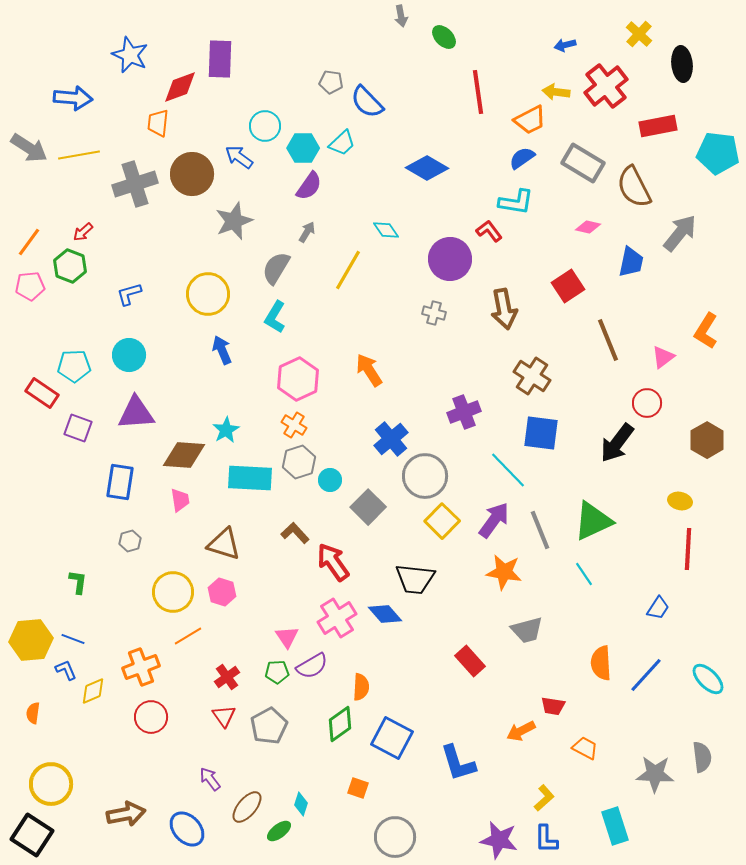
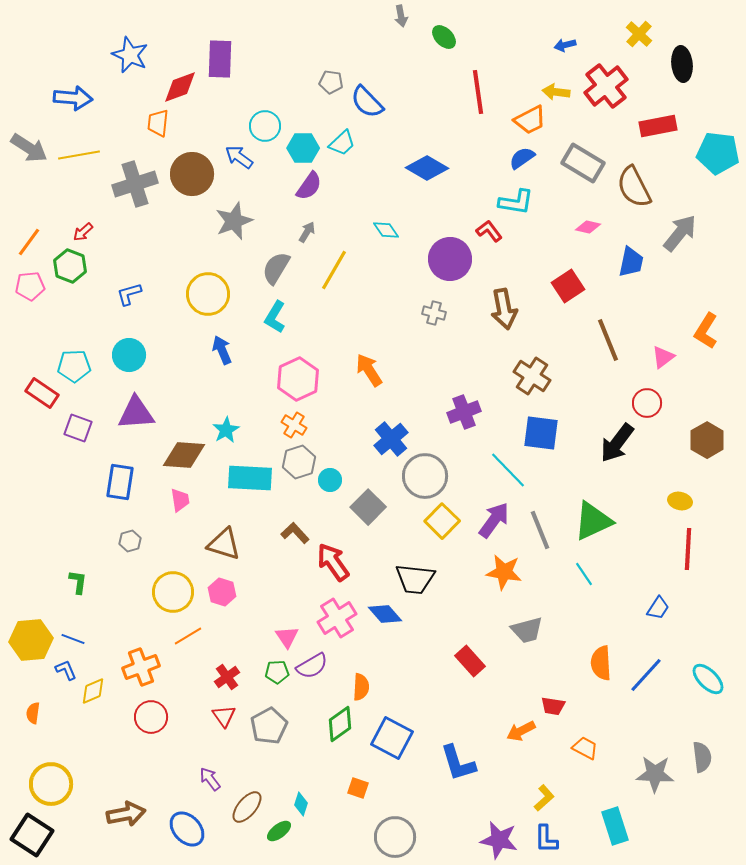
yellow line at (348, 270): moved 14 px left
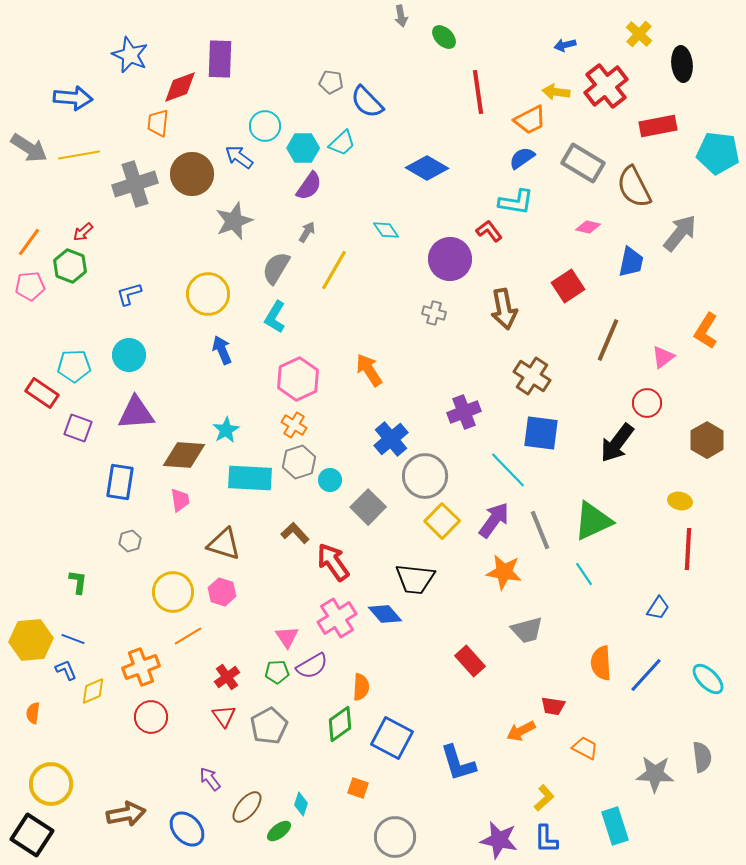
brown line at (608, 340): rotated 45 degrees clockwise
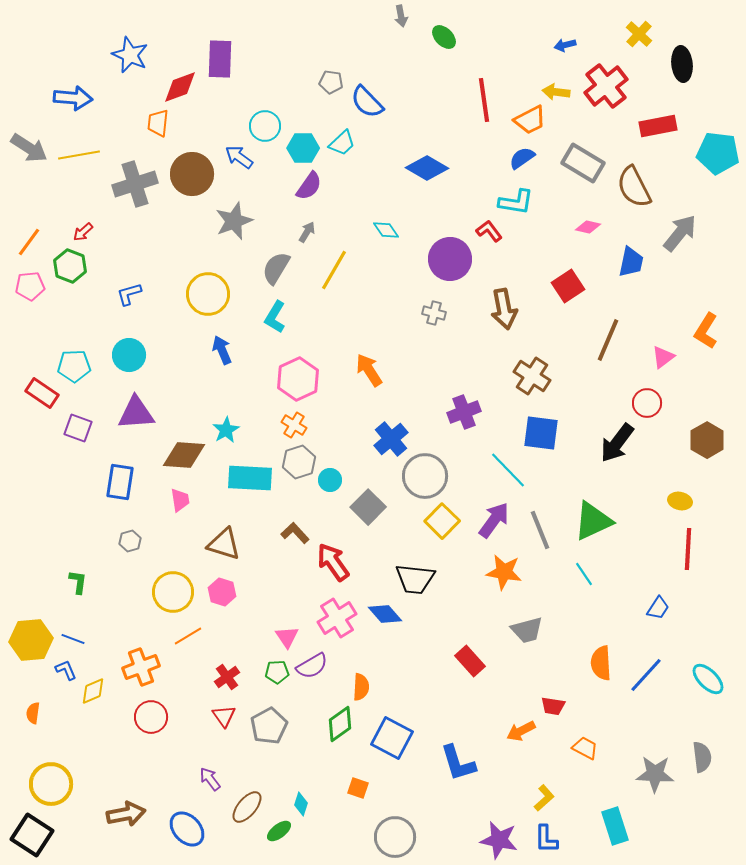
red line at (478, 92): moved 6 px right, 8 px down
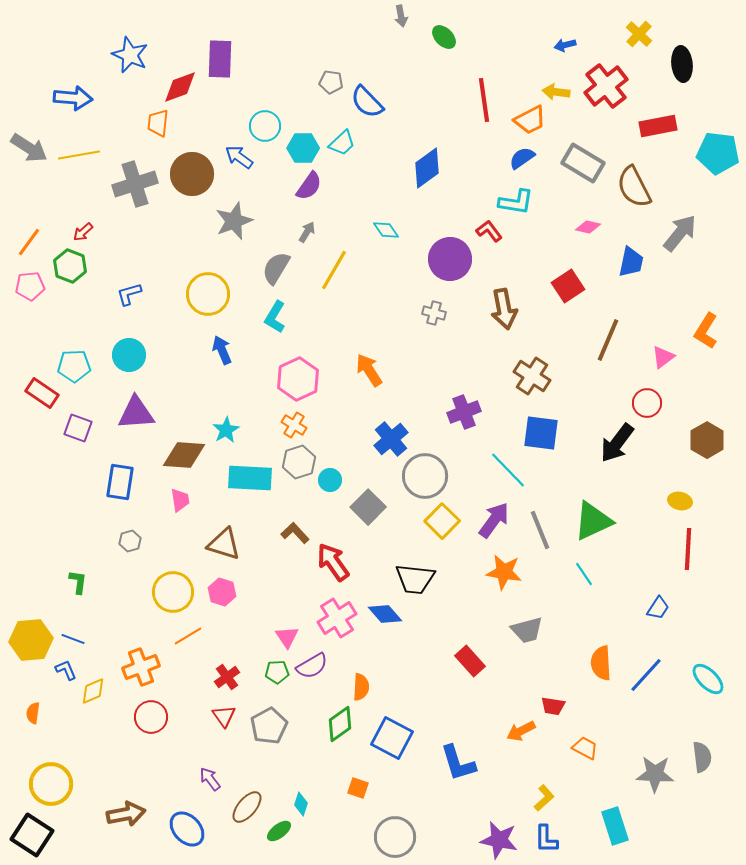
blue diamond at (427, 168): rotated 66 degrees counterclockwise
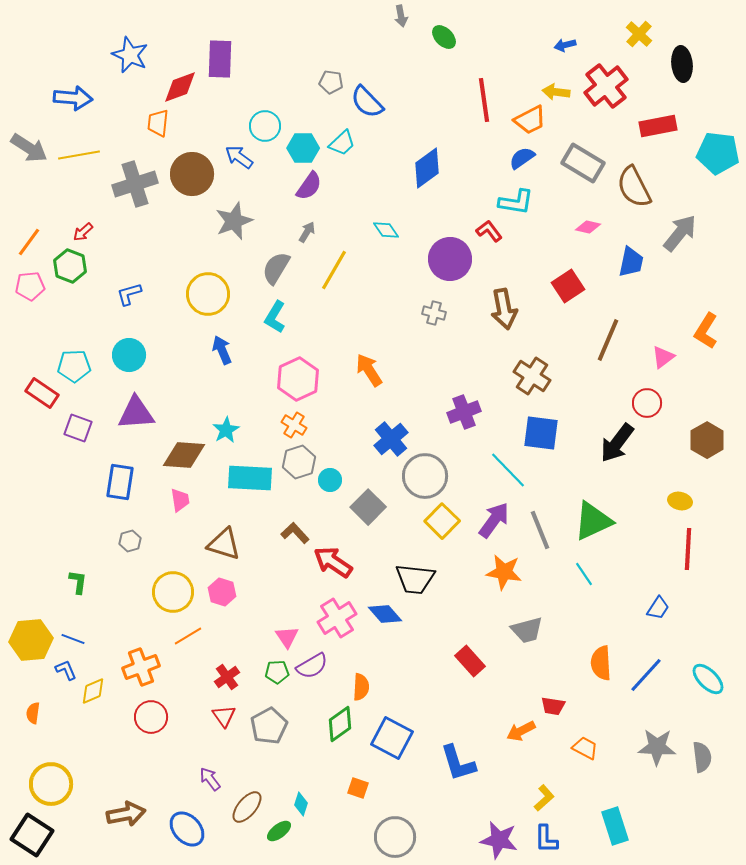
red arrow at (333, 562): rotated 21 degrees counterclockwise
gray star at (655, 774): moved 2 px right, 27 px up
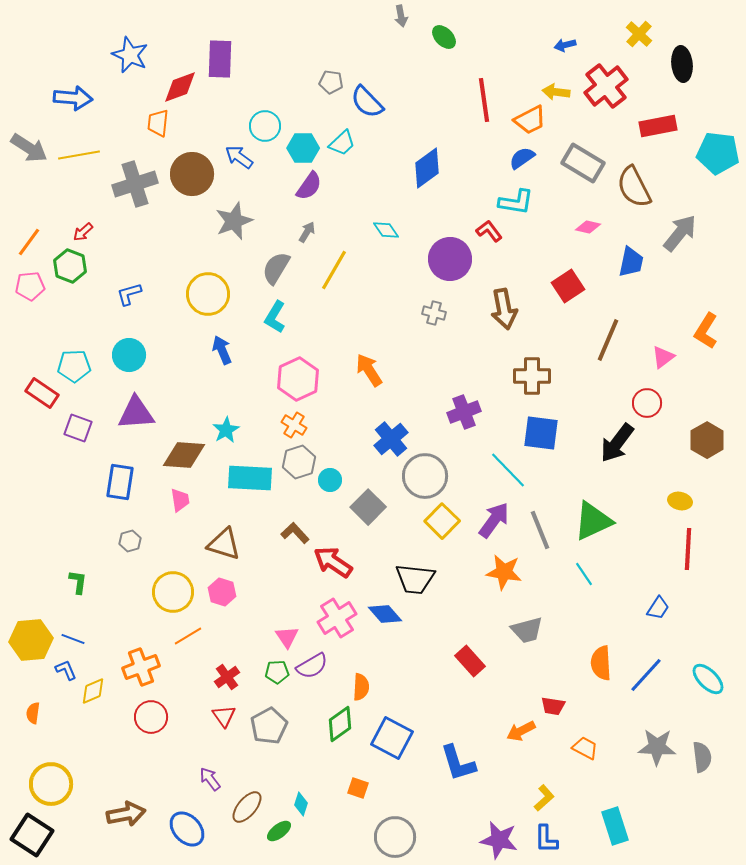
brown cross at (532, 376): rotated 33 degrees counterclockwise
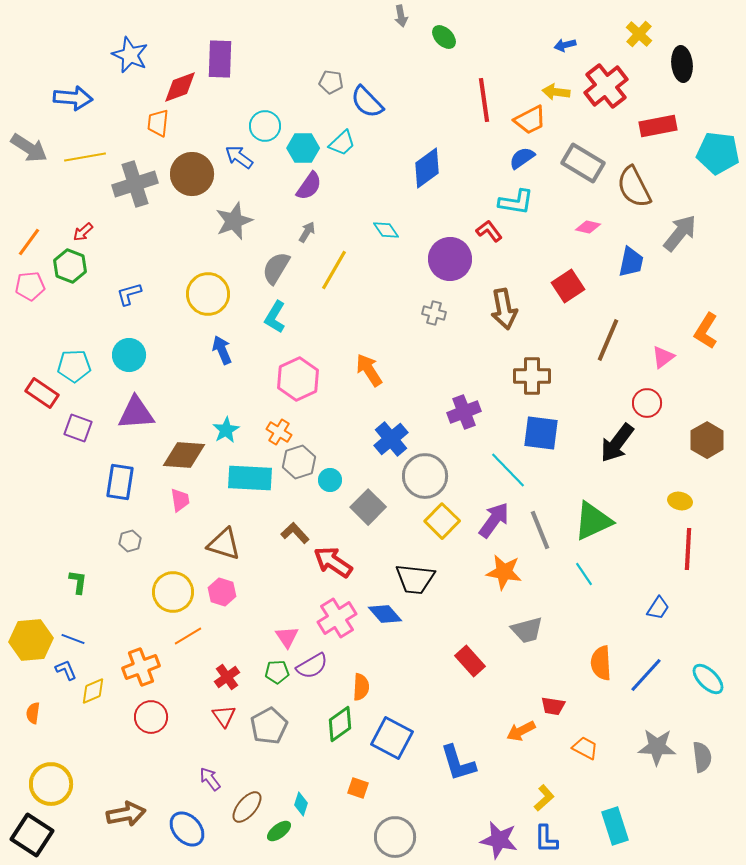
yellow line at (79, 155): moved 6 px right, 2 px down
orange cross at (294, 425): moved 15 px left, 7 px down
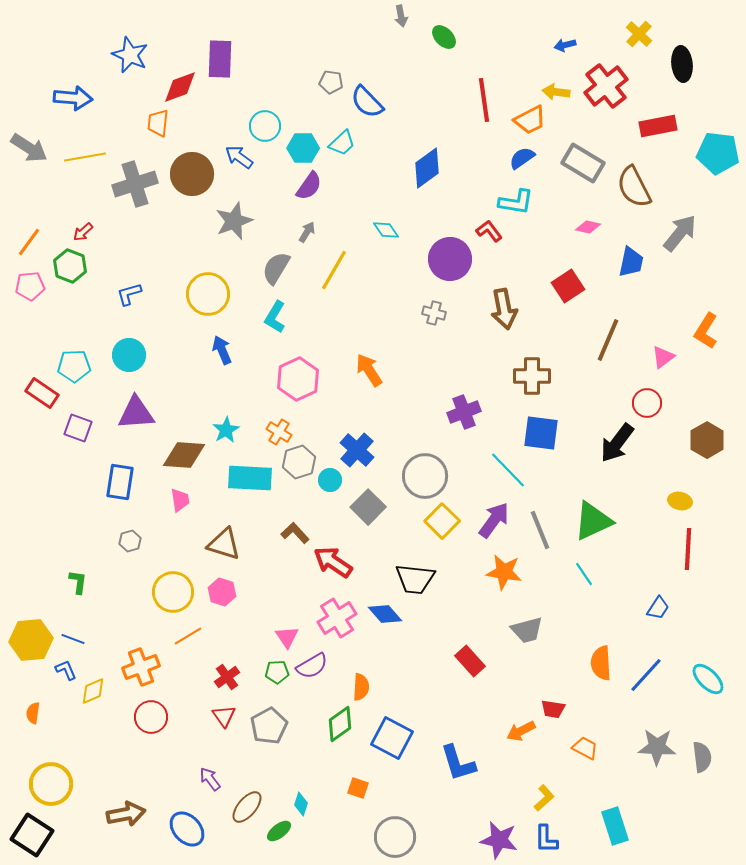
blue cross at (391, 439): moved 34 px left, 11 px down; rotated 8 degrees counterclockwise
red trapezoid at (553, 706): moved 3 px down
